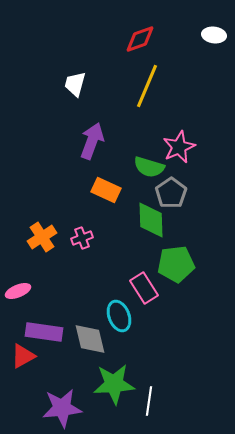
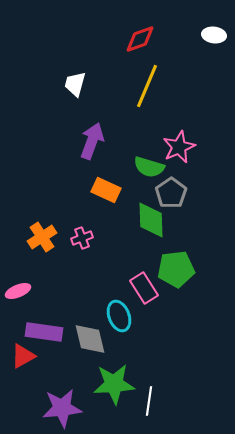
green pentagon: moved 5 px down
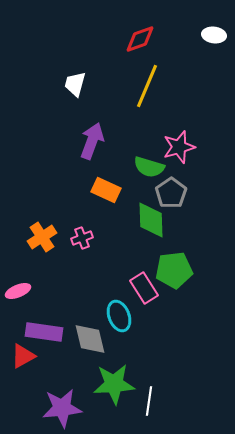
pink star: rotated 8 degrees clockwise
green pentagon: moved 2 px left, 1 px down
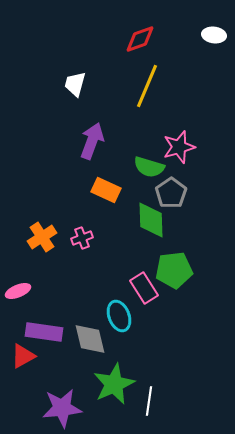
green star: rotated 21 degrees counterclockwise
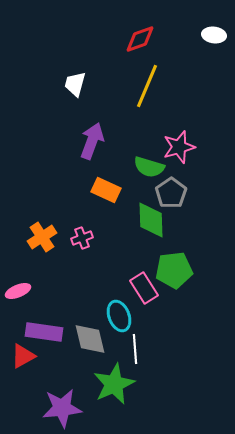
white line: moved 14 px left, 52 px up; rotated 12 degrees counterclockwise
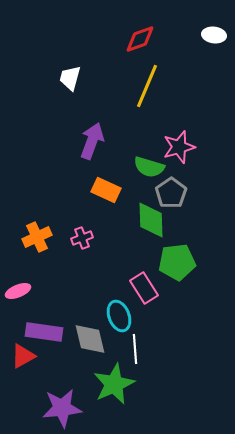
white trapezoid: moved 5 px left, 6 px up
orange cross: moved 5 px left; rotated 8 degrees clockwise
green pentagon: moved 3 px right, 8 px up
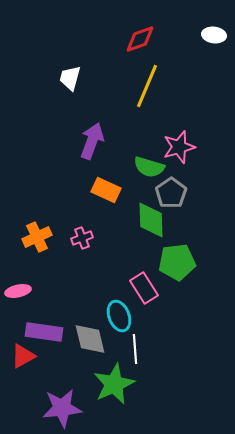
pink ellipse: rotated 10 degrees clockwise
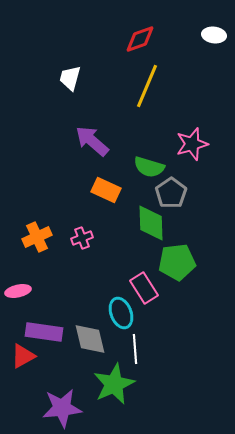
purple arrow: rotated 69 degrees counterclockwise
pink star: moved 13 px right, 3 px up
green diamond: moved 3 px down
cyan ellipse: moved 2 px right, 3 px up
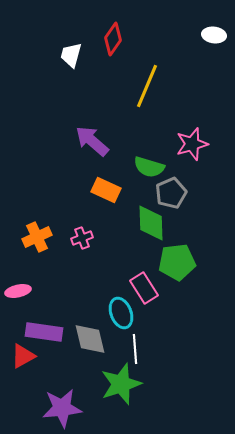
red diamond: moved 27 px left; rotated 36 degrees counterclockwise
white trapezoid: moved 1 px right, 23 px up
gray pentagon: rotated 12 degrees clockwise
green star: moved 7 px right; rotated 6 degrees clockwise
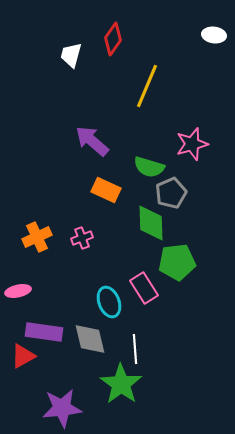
cyan ellipse: moved 12 px left, 11 px up
green star: rotated 18 degrees counterclockwise
